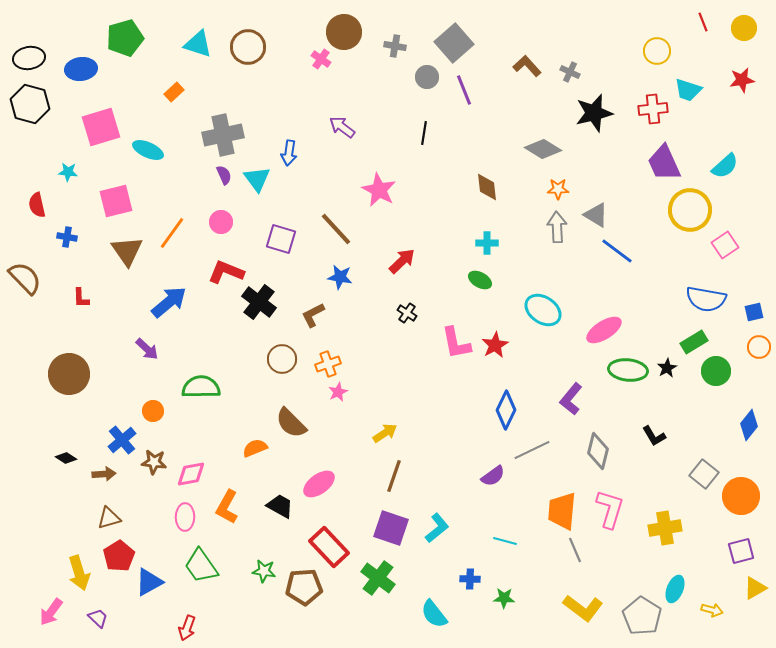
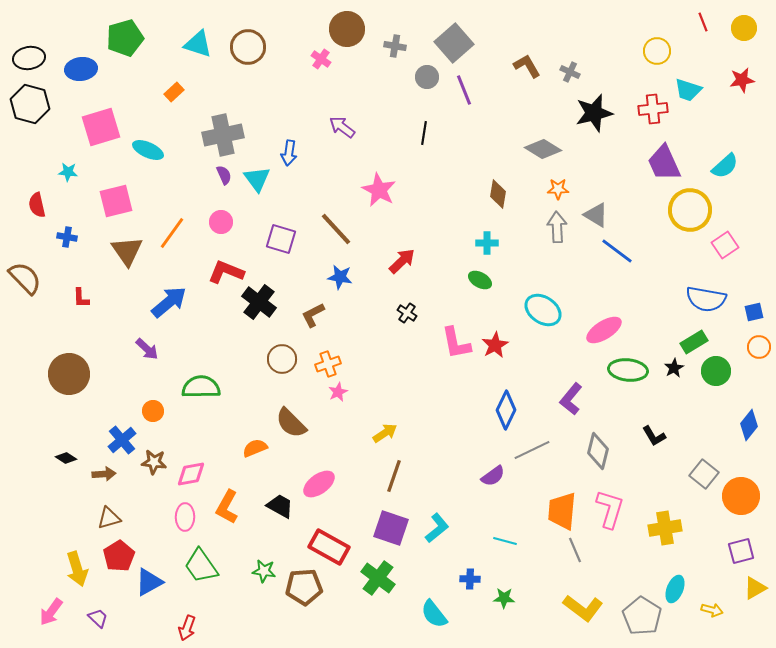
brown circle at (344, 32): moved 3 px right, 3 px up
brown L-shape at (527, 66): rotated 12 degrees clockwise
brown diamond at (487, 187): moved 11 px right, 7 px down; rotated 16 degrees clockwise
black star at (667, 368): moved 7 px right
red rectangle at (329, 547): rotated 18 degrees counterclockwise
yellow arrow at (79, 573): moved 2 px left, 4 px up
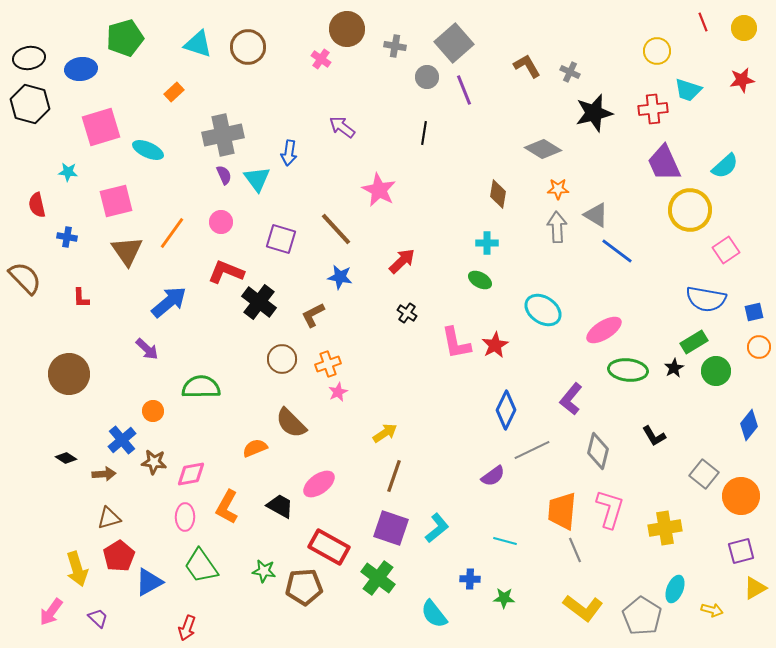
pink square at (725, 245): moved 1 px right, 5 px down
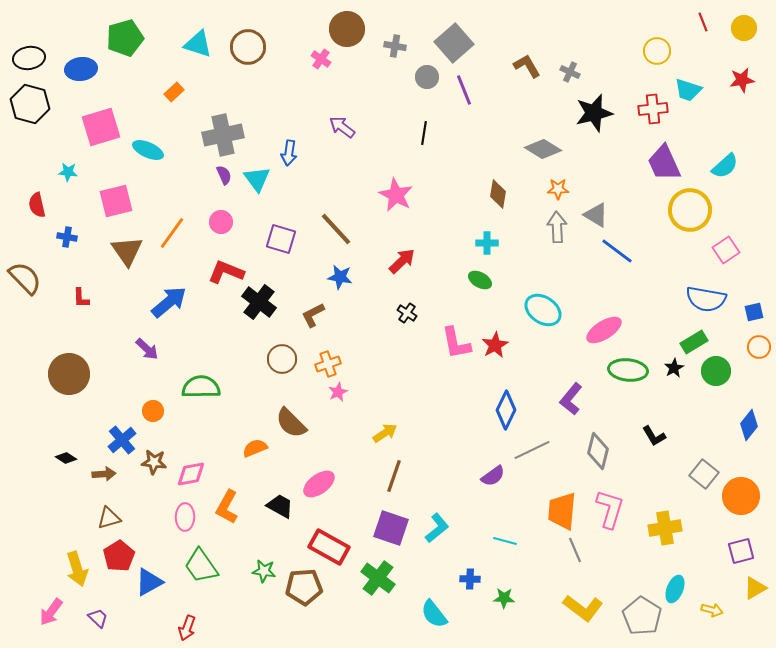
pink star at (379, 190): moved 17 px right, 5 px down
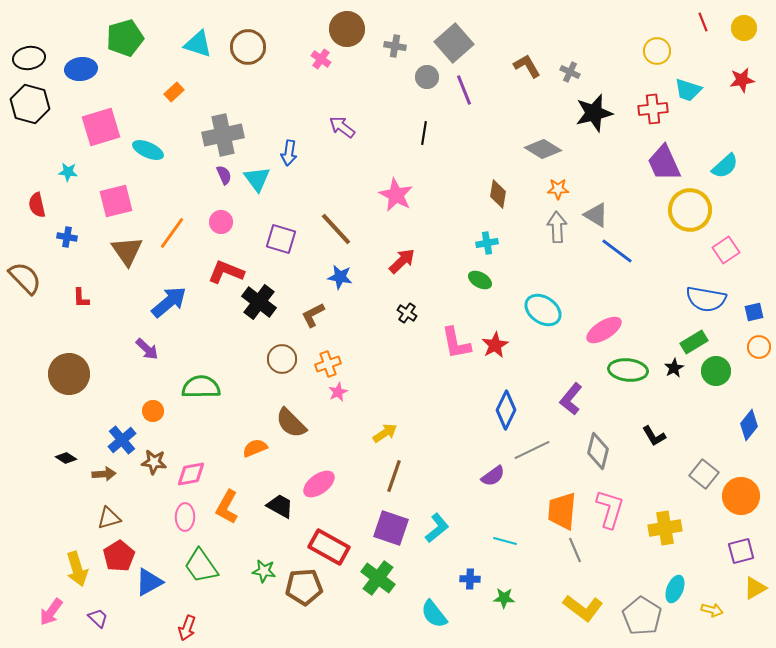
cyan cross at (487, 243): rotated 10 degrees counterclockwise
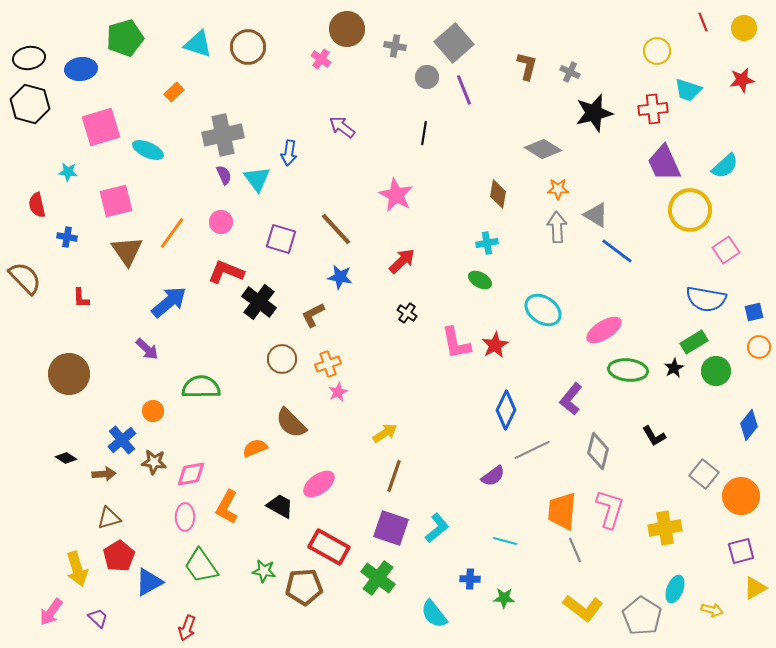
brown L-shape at (527, 66): rotated 44 degrees clockwise
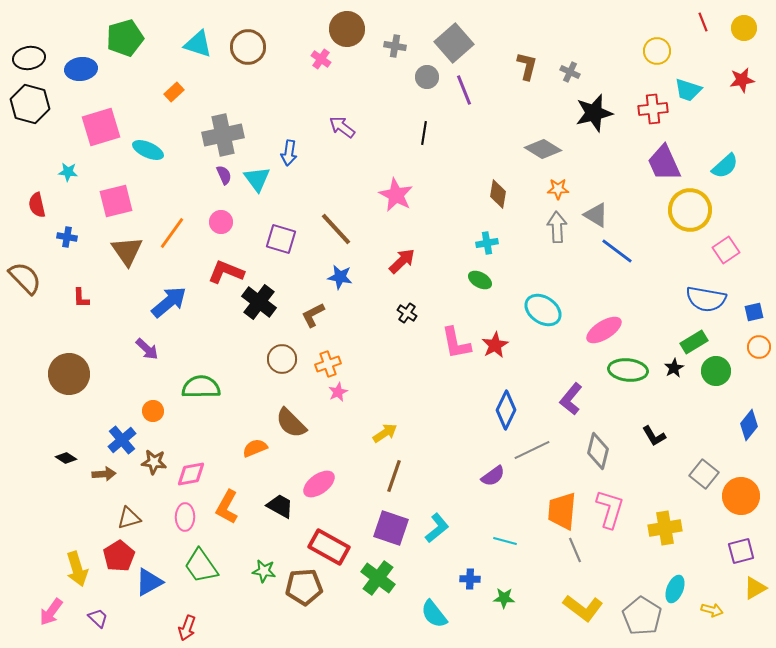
brown triangle at (109, 518): moved 20 px right
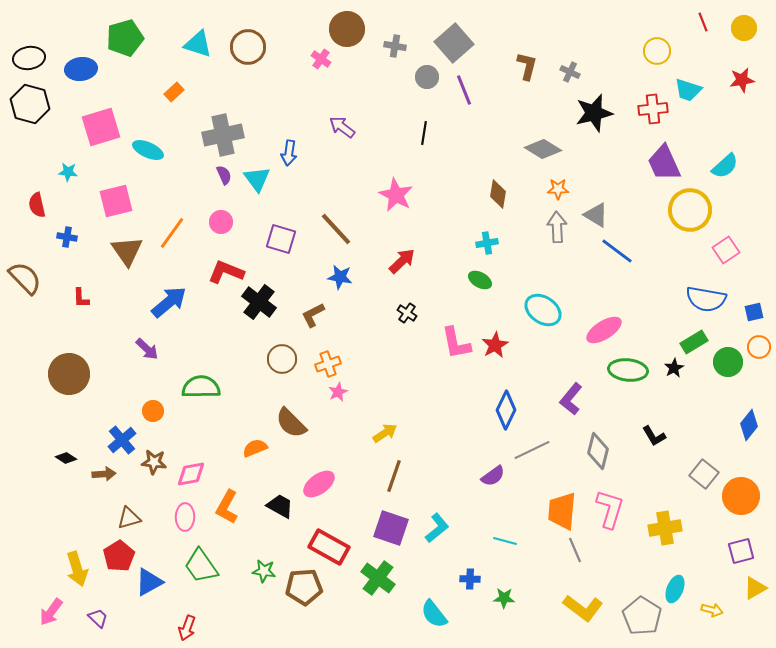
green circle at (716, 371): moved 12 px right, 9 px up
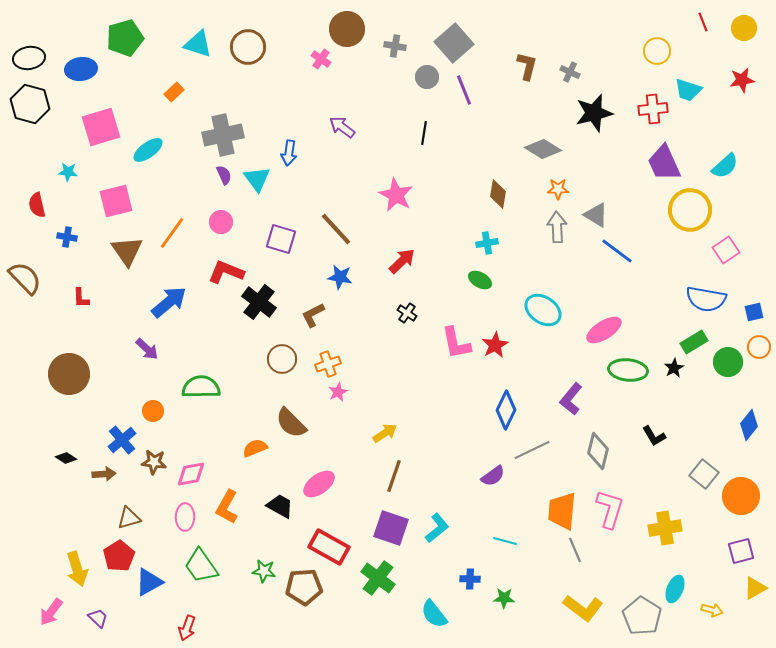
cyan ellipse at (148, 150): rotated 60 degrees counterclockwise
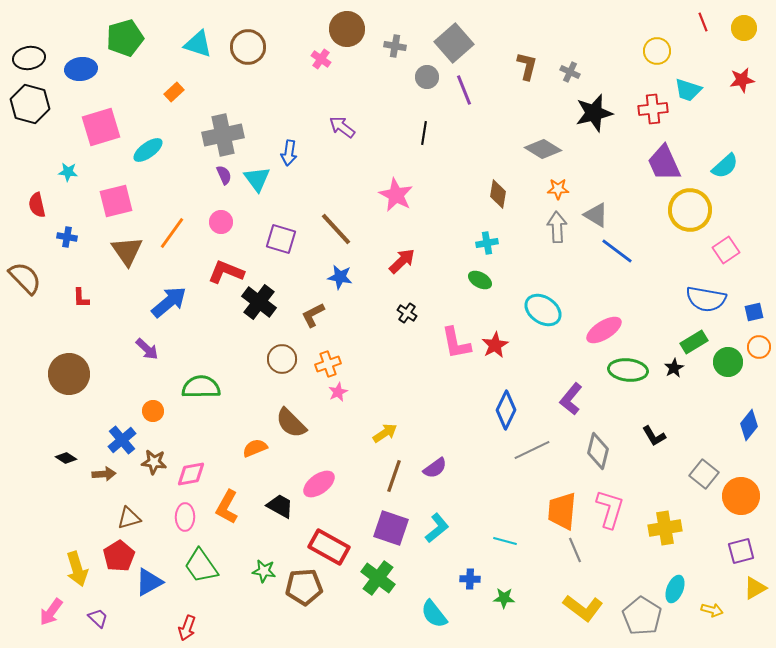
purple semicircle at (493, 476): moved 58 px left, 8 px up
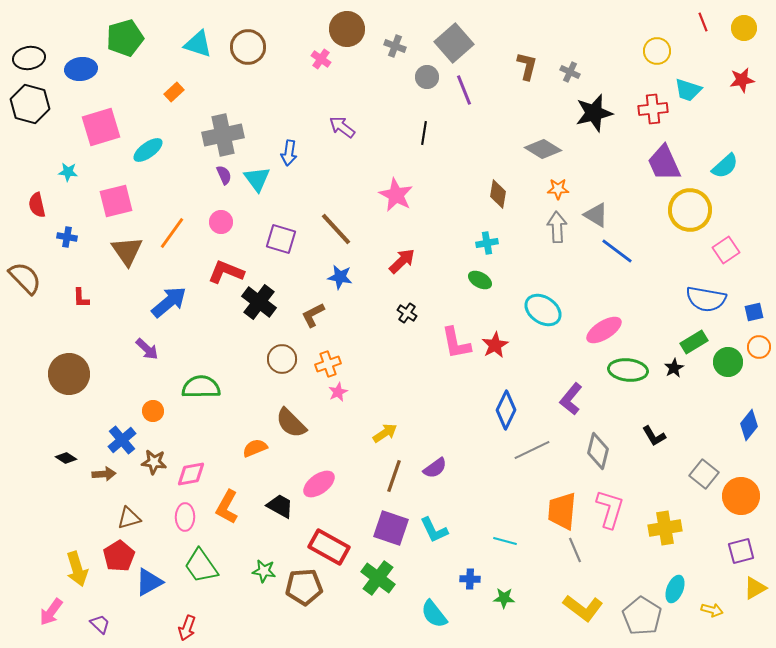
gray cross at (395, 46): rotated 10 degrees clockwise
cyan L-shape at (437, 528): moved 3 px left, 2 px down; rotated 104 degrees clockwise
purple trapezoid at (98, 618): moved 2 px right, 6 px down
